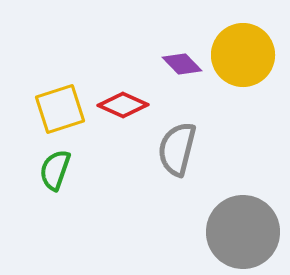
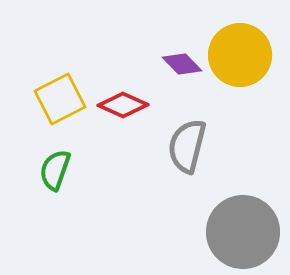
yellow circle: moved 3 px left
yellow square: moved 10 px up; rotated 9 degrees counterclockwise
gray semicircle: moved 10 px right, 3 px up
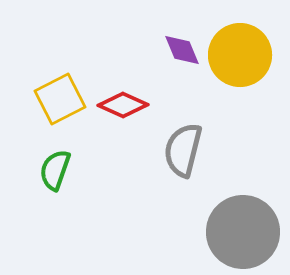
purple diamond: moved 14 px up; rotated 21 degrees clockwise
gray semicircle: moved 4 px left, 4 px down
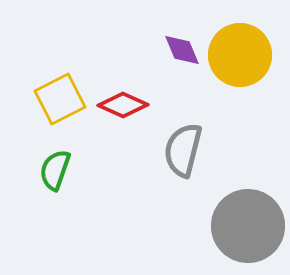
gray circle: moved 5 px right, 6 px up
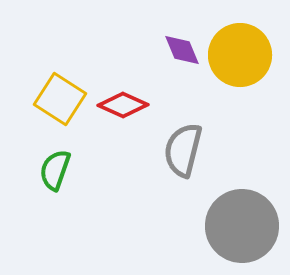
yellow square: rotated 30 degrees counterclockwise
gray circle: moved 6 px left
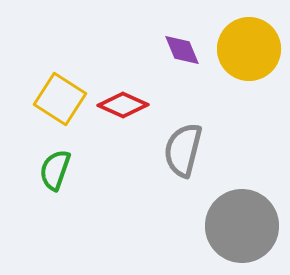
yellow circle: moved 9 px right, 6 px up
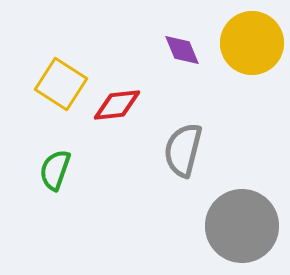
yellow circle: moved 3 px right, 6 px up
yellow square: moved 1 px right, 15 px up
red diamond: moved 6 px left; rotated 30 degrees counterclockwise
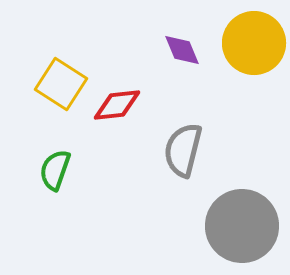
yellow circle: moved 2 px right
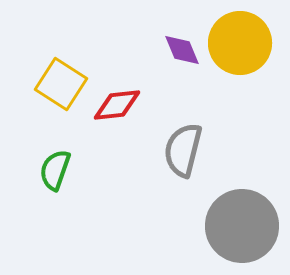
yellow circle: moved 14 px left
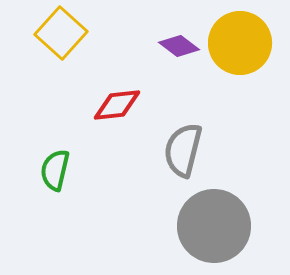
purple diamond: moved 3 px left, 4 px up; rotated 30 degrees counterclockwise
yellow square: moved 51 px up; rotated 9 degrees clockwise
green semicircle: rotated 6 degrees counterclockwise
gray circle: moved 28 px left
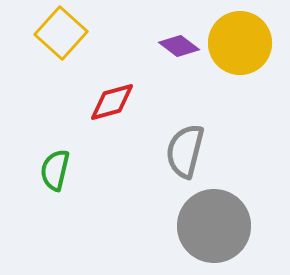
red diamond: moved 5 px left, 3 px up; rotated 9 degrees counterclockwise
gray semicircle: moved 2 px right, 1 px down
